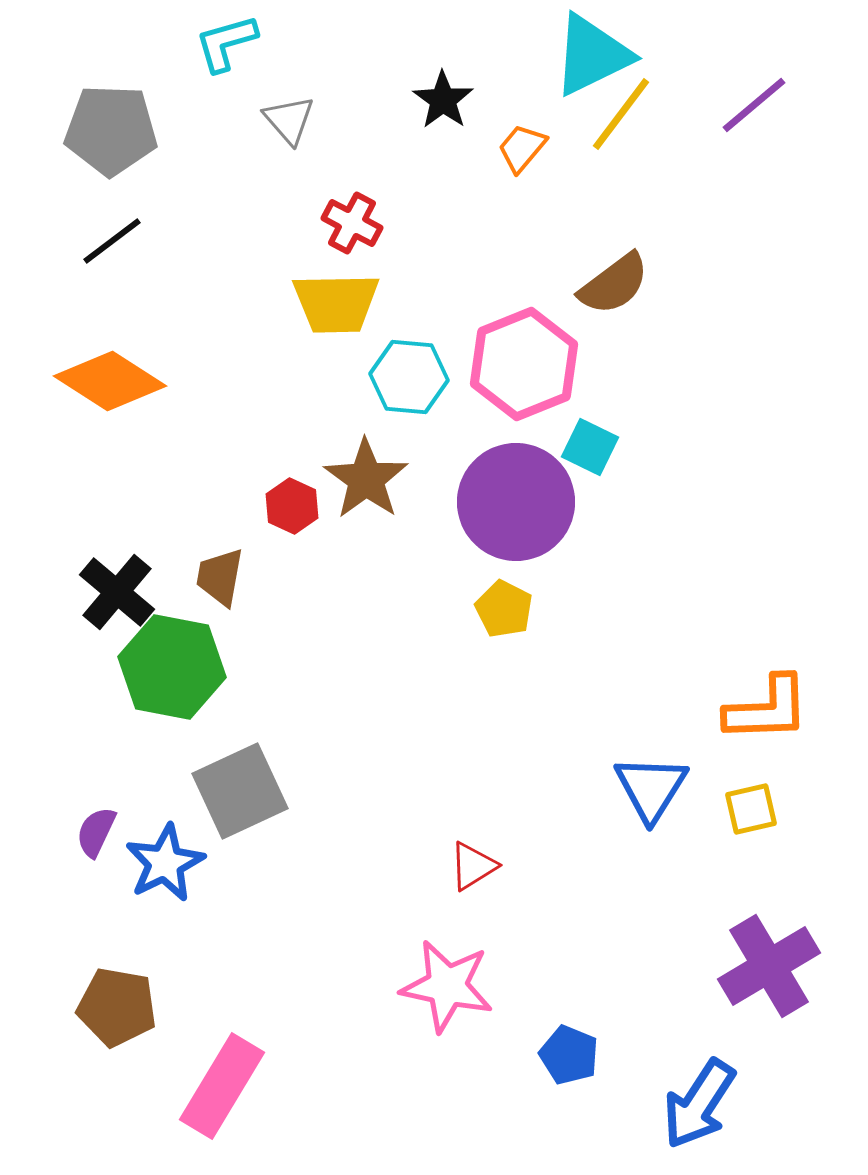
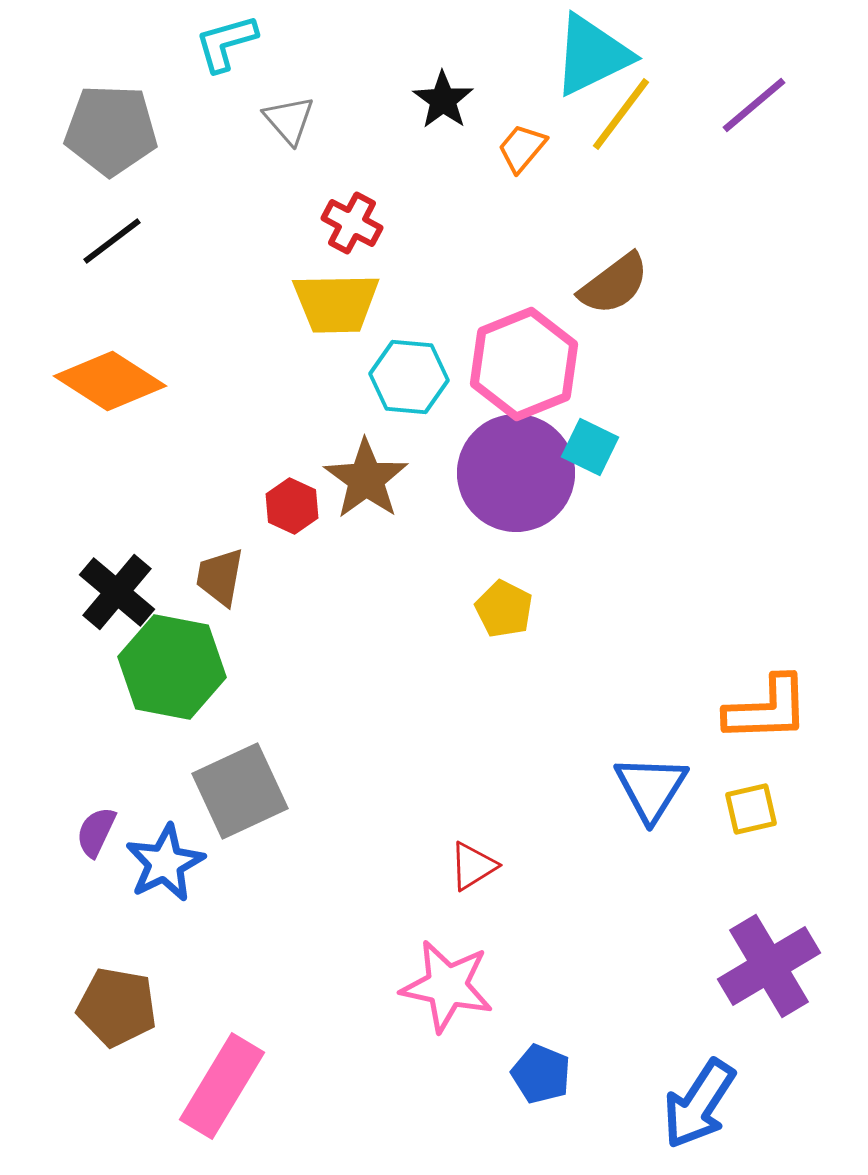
purple circle: moved 29 px up
blue pentagon: moved 28 px left, 19 px down
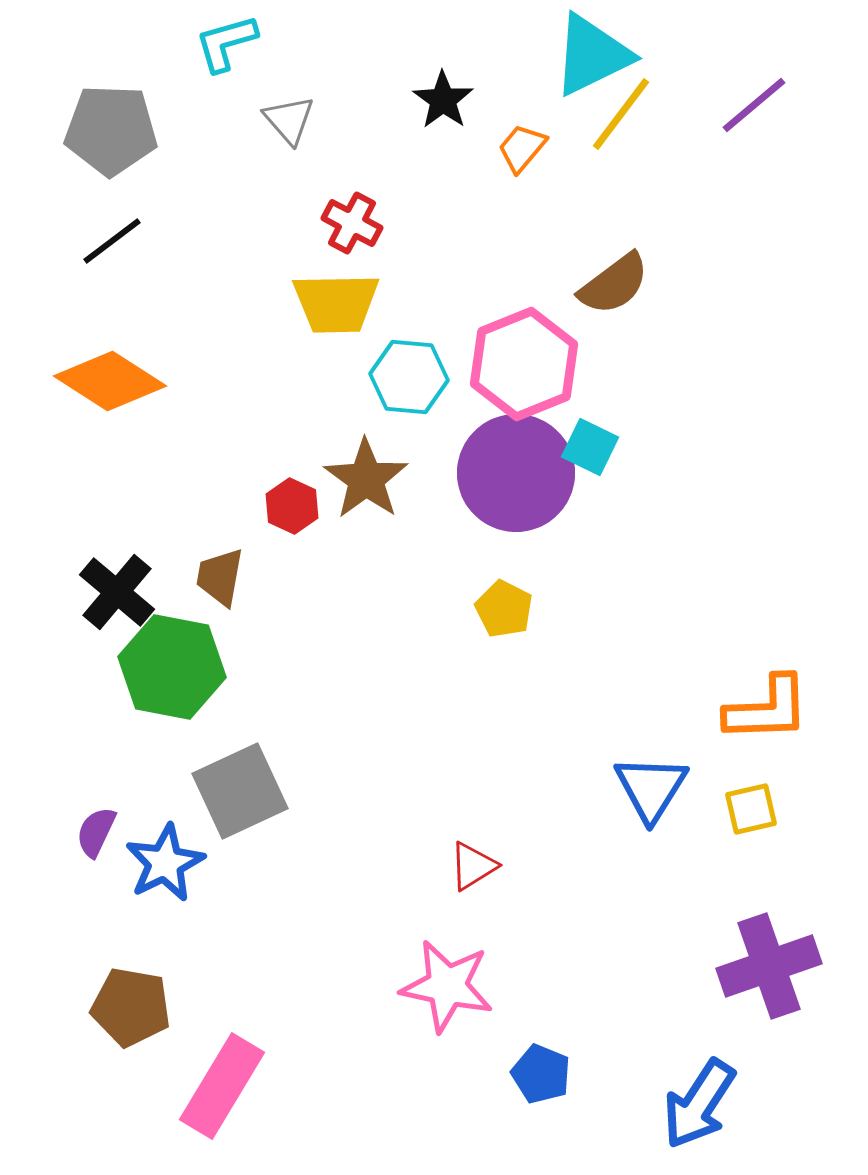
purple cross: rotated 12 degrees clockwise
brown pentagon: moved 14 px right
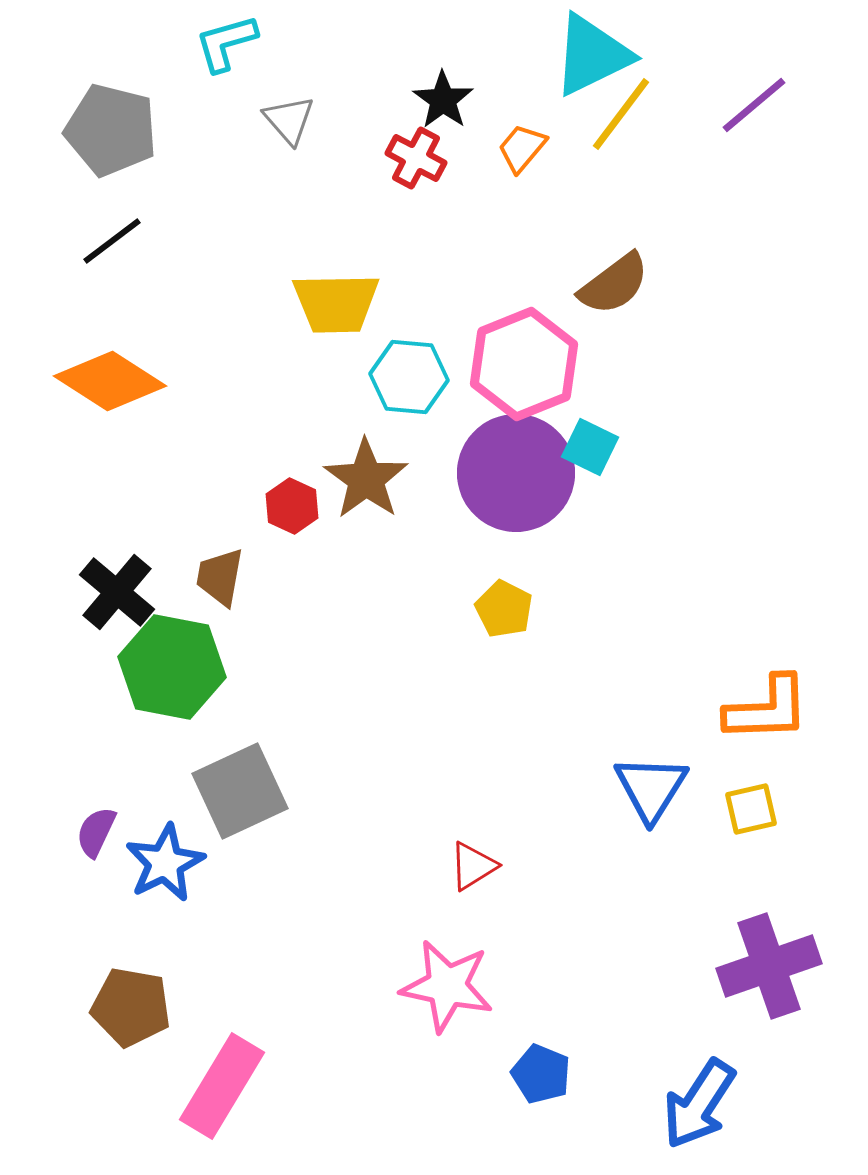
gray pentagon: rotated 12 degrees clockwise
red cross: moved 64 px right, 65 px up
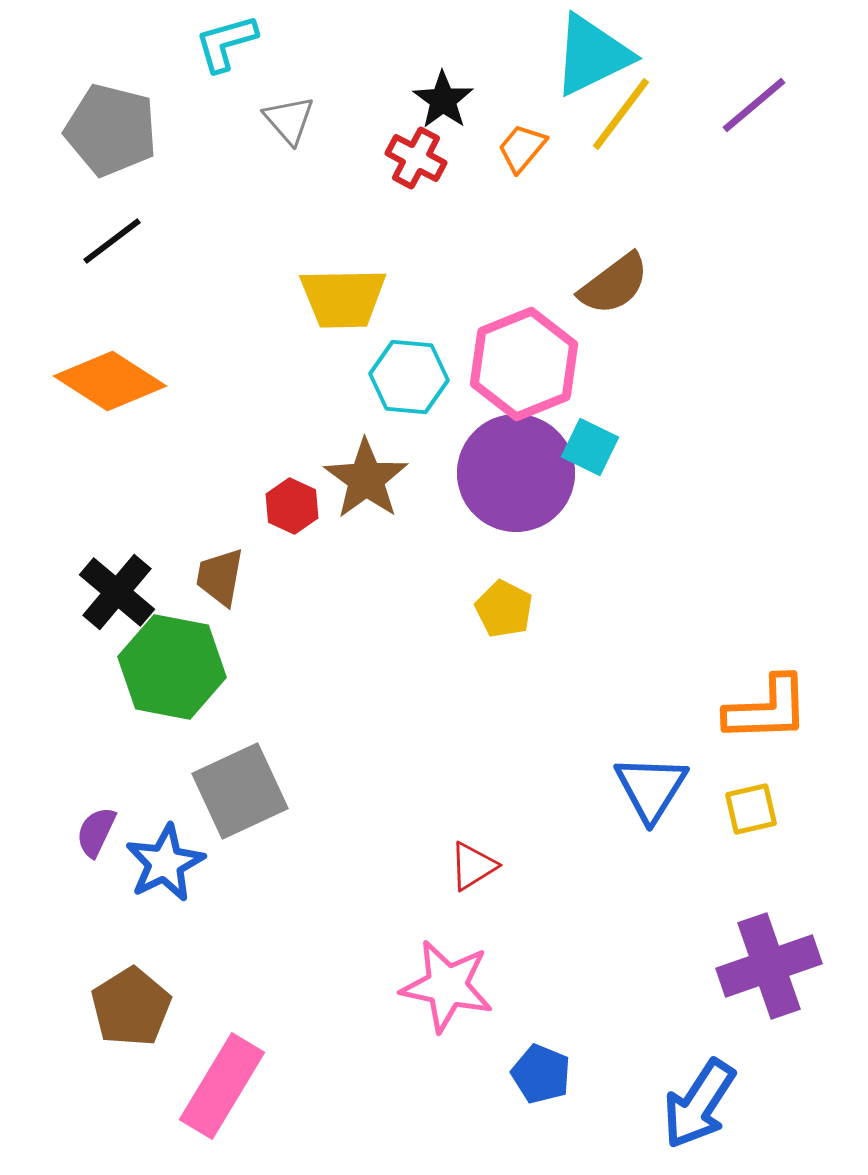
yellow trapezoid: moved 7 px right, 5 px up
brown pentagon: rotated 30 degrees clockwise
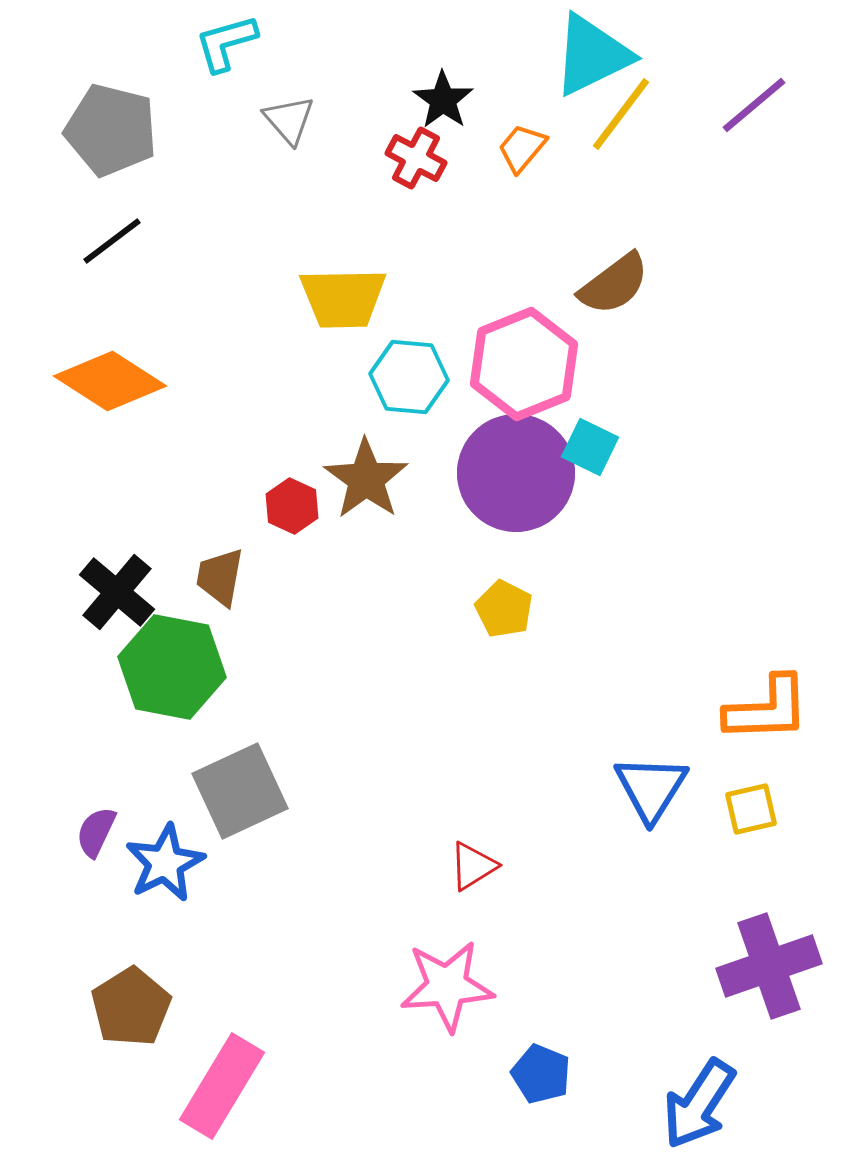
pink star: rotated 16 degrees counterclockwise
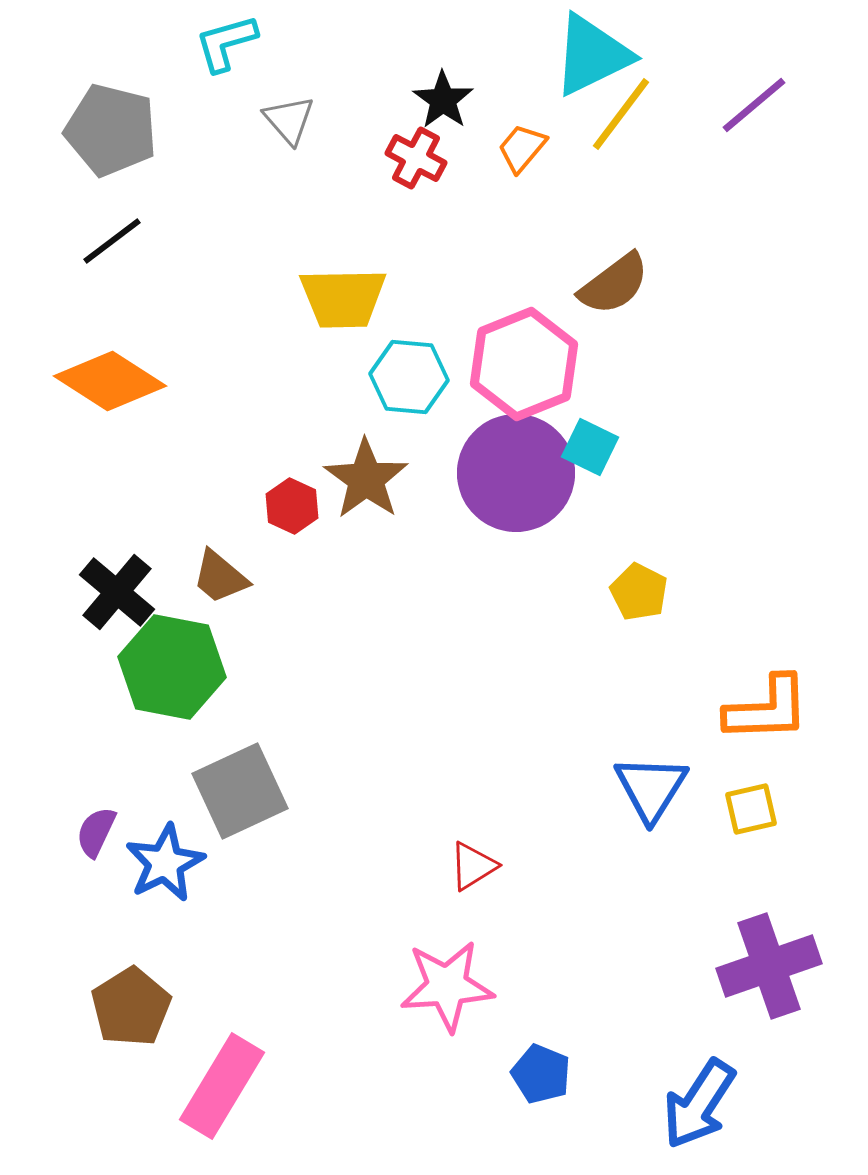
brown trapezoid: rotated 60 degrees counterclockwise
yellow pentagon: moved 135 px right, 17 px up
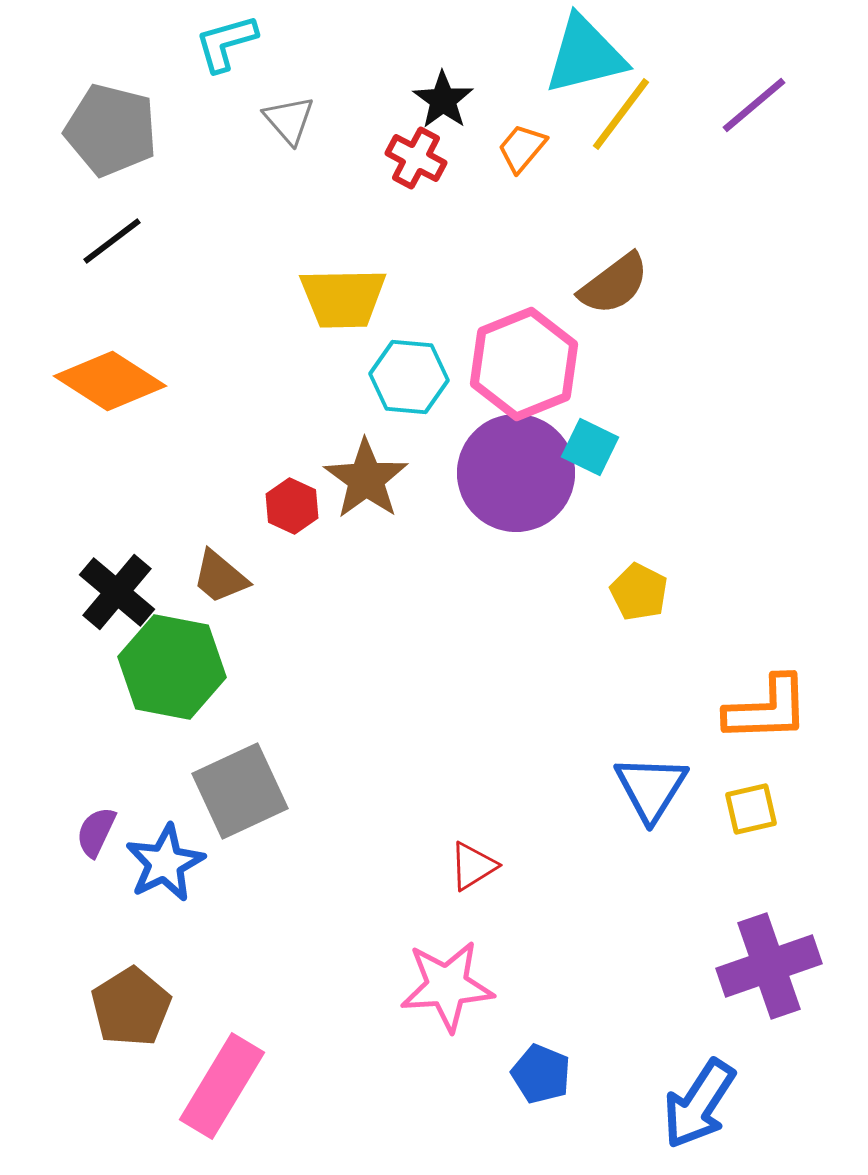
cyan triangle: moved 7 px left; rotated 12 degrees clockwise
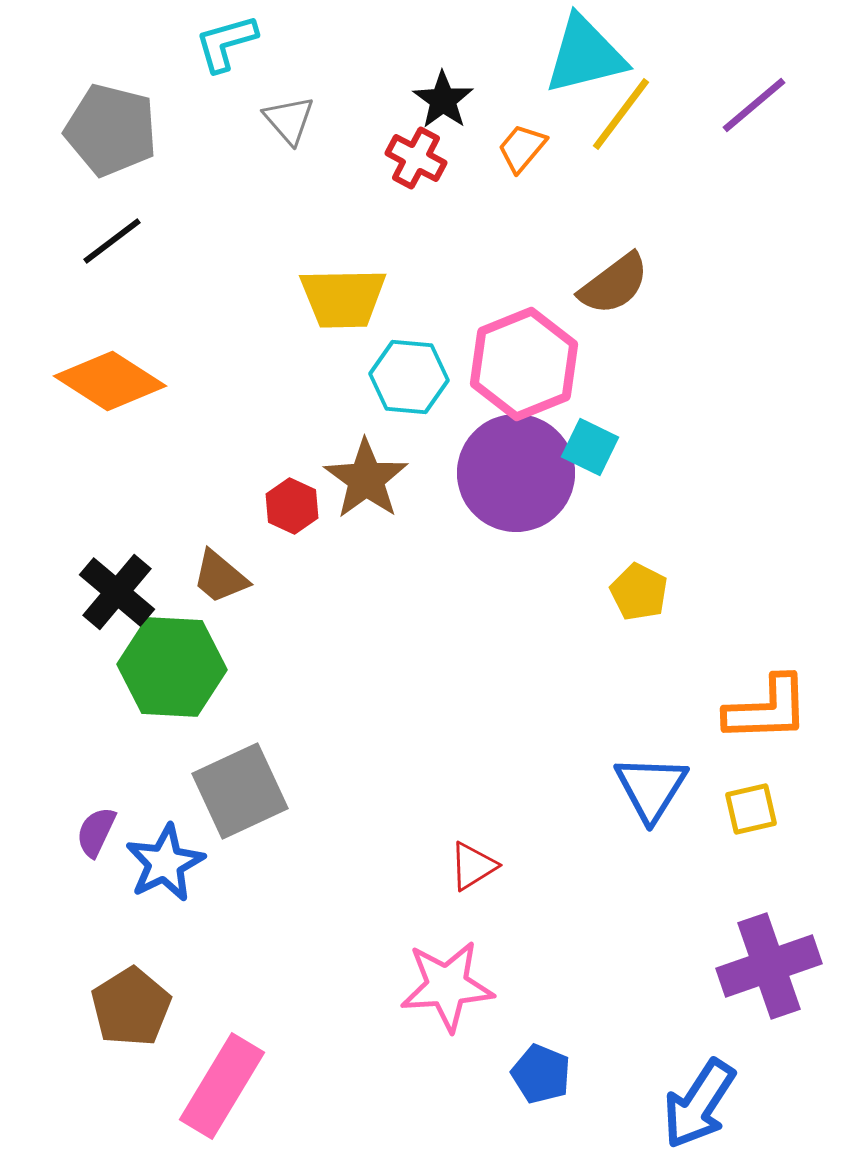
green hexagon: rotated 8 degrees counterclockwise
